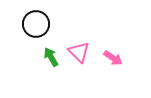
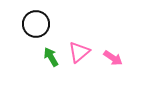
pink triangle: rotated 35 degrees clockwise
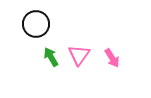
pink triangle: moved 3 px down; rotated 15 degrees counterclockwise
pink arrow: moved 1 px left; rotated 24 degrees clockwise
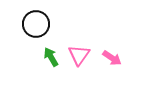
pink arrow: rotated 24 degrees counterclockwise
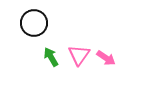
black circle: moved 2 px left, 1 px up
pink arrow: moved 6 px left
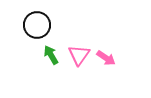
black circle: moved 3 px right, 2 px down
green arrow: moved 2 px up
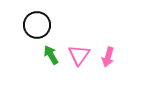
pink arrow: moved 2 px right, 1 px up; rotated 72 degrees clockwise
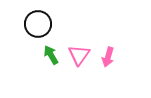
black circle: moved 1 px right, 1 px up
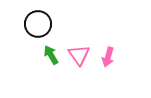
pink triangle: rotated 10 degrees counterclockwise
